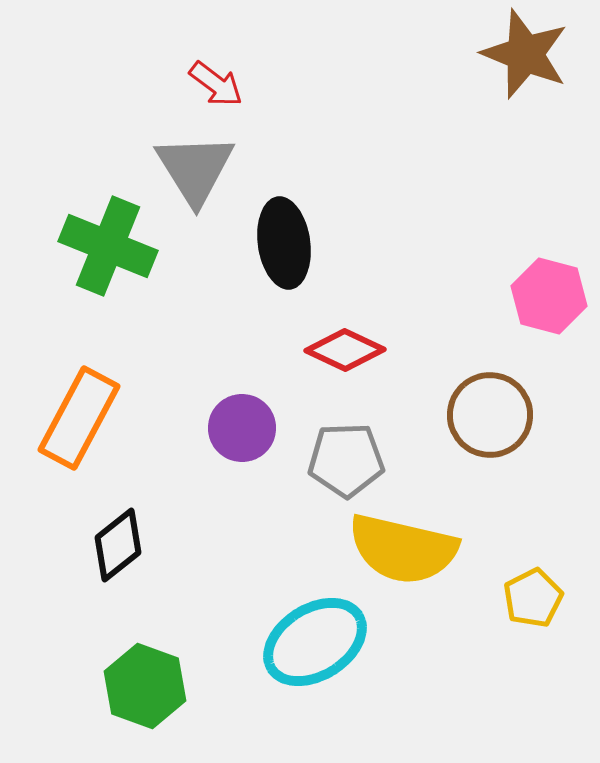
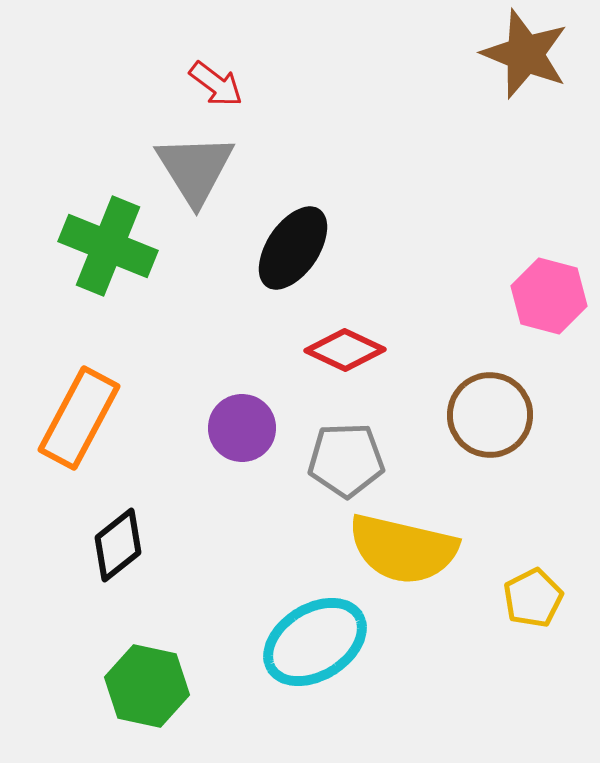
black ellipse: moved 9 px right, 5 px down; rotated 42 degrees clockwise
green hexagon: moved 2 px right; rotated 8 degrees counterclockwise
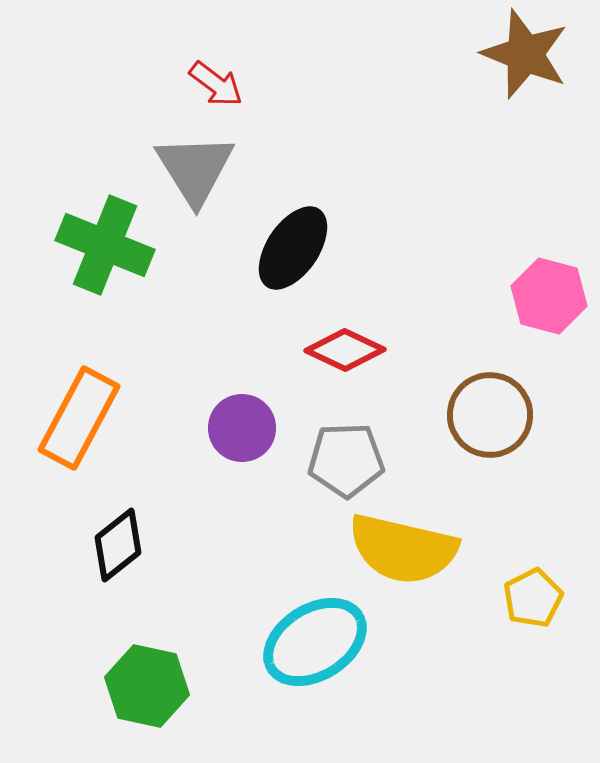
green cross: moved 3 px left, 1 px up
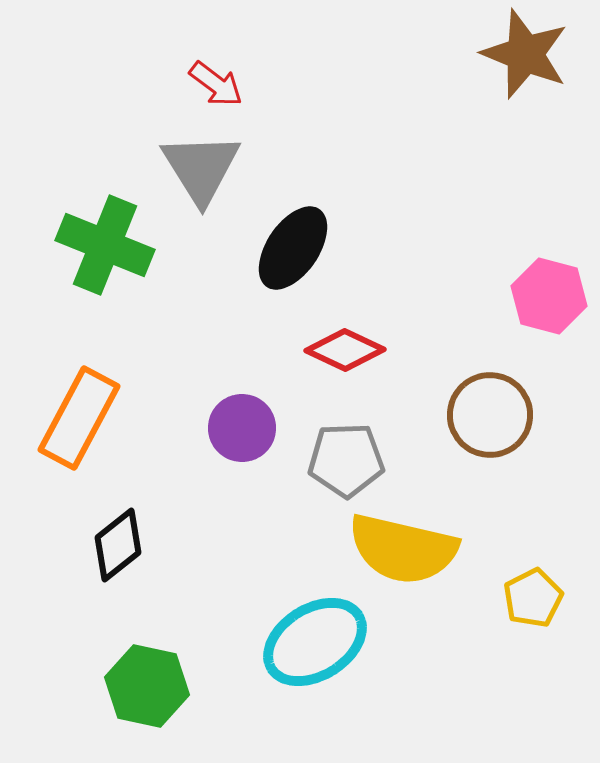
gray triangle: moved 6 px right, 1 px up
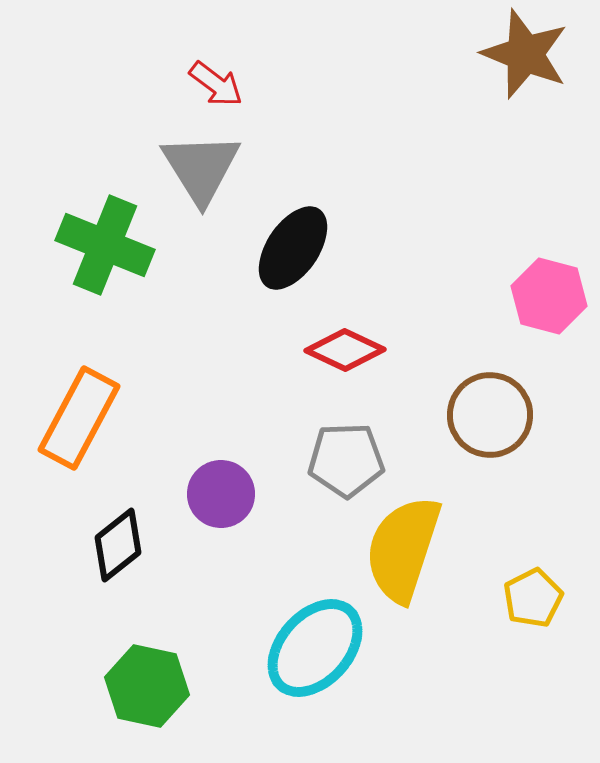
purple circle: moved 21 px left, 66 px down
yellow semicircle: rotated 95 degrees clockwise
cyan ellipse: moved 6 px down; rotated 16 degrees counterclockwise
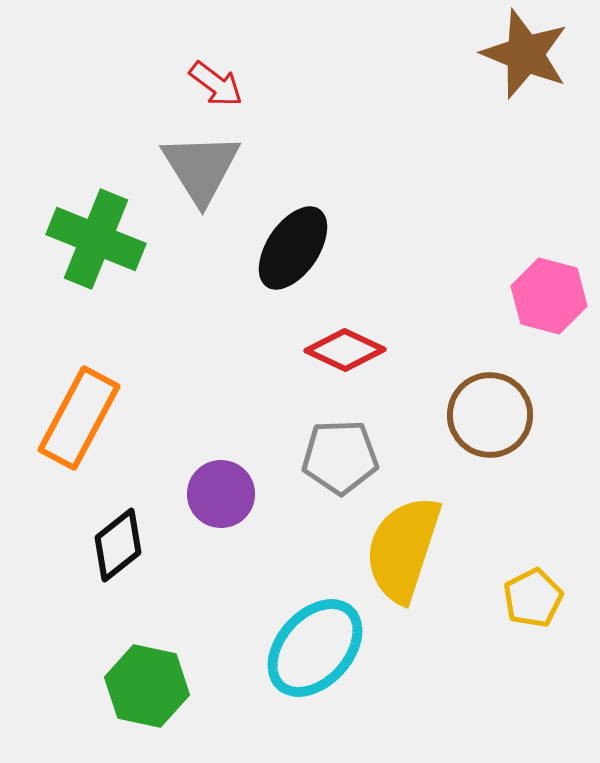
green cross: moved 9 px left, 6 px up
gray pentagon: moved 6 px left, 3 px up
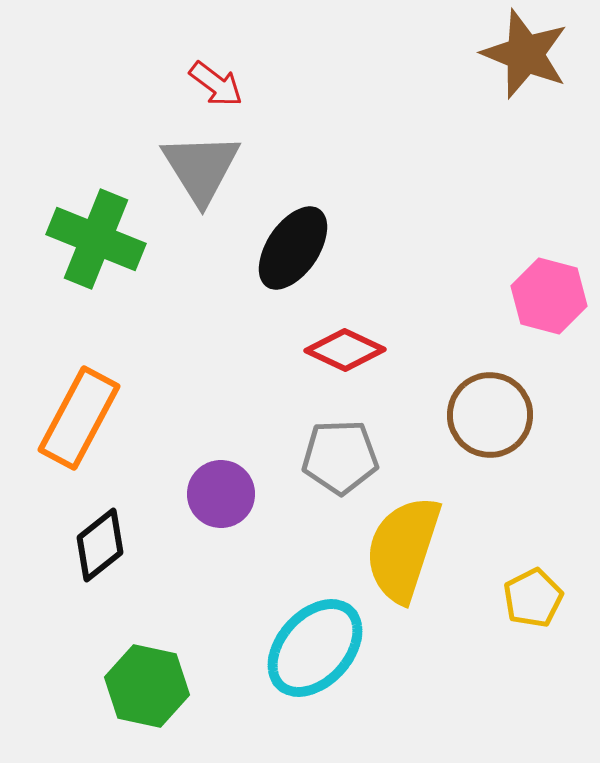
black diamond: moved 18 px left
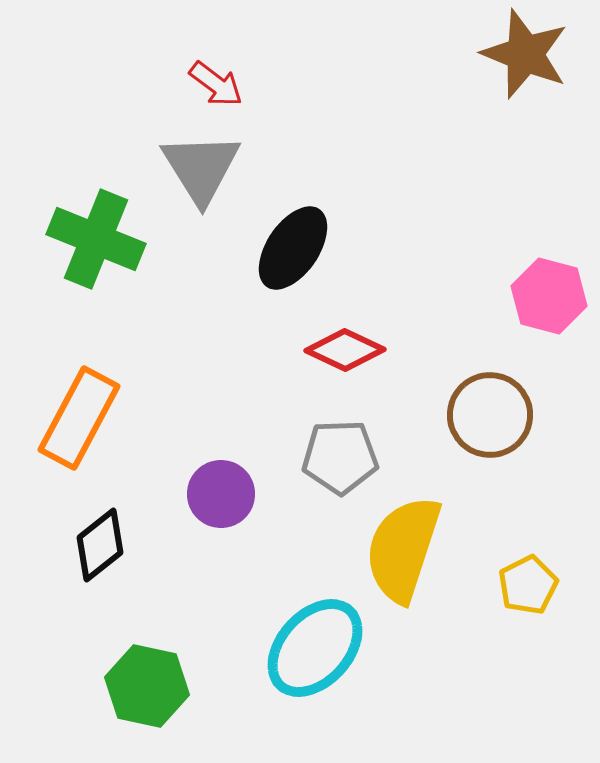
yellow pentagon: moved 5 px left, 13 px up
